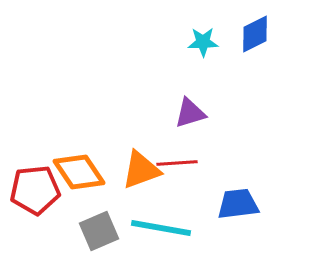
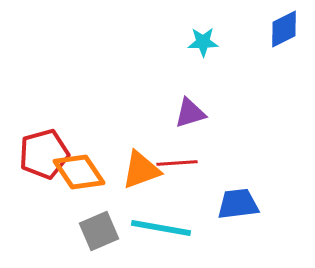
blue diamond: moved 29 px right, 5 px up
red pentagon: moved 9 px right, 36 px up; rotated 9 degrees counterclockwise
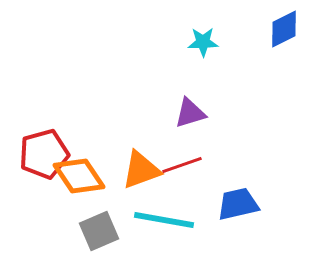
red line: moved 5 px right, 2 px down; rotated 15 degrees counterclockwise
orange diamond: moved 4 px down
blue trapezoid: rotated 6 degrees counterclockwise
cyan line: moved 3 px right, 8 px up
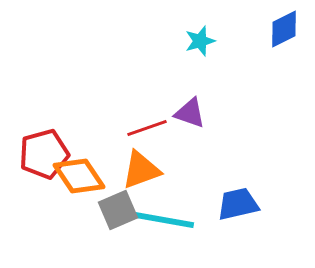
cyan star: moved 3 px left, 1 px up; rotated 16 degrees counterclockwise
purple triangle: rotated 36 degrees clockwise
red line: moved 35 px left, 37 px up
gray square: moved 19 px right, 21 px up
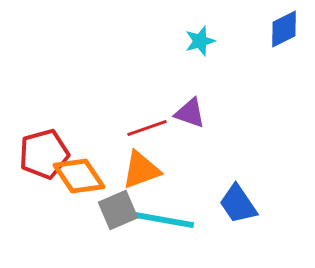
blue trapezoid: rotated 111 degrees counterclockwise
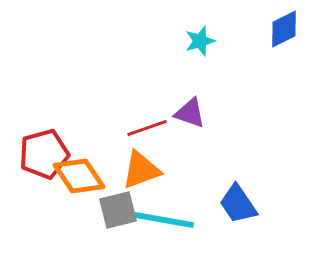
gray square: rotated 9 degrees clockwise
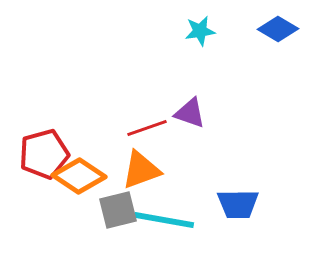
blue diamond: moved 6 px left; rotated 57 degrees clockwise
cyan star: moved 10 px up; rotated 8 degrees clockwise
orange diamond: rotated 22 degrees counterclockwise
blue trapezoid: rotated 57 degrees counterclockwise
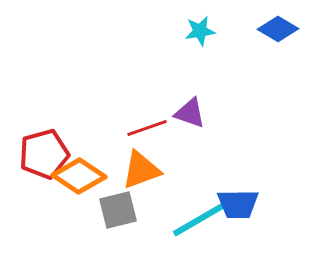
cyan line: moved 36 px right, 1 px up; rotated 40 degrees counterclockwise
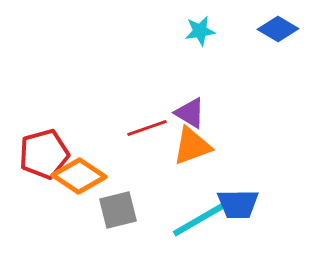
purple triangle: rotated 12 degrees clockwise
orange triangle: moved 51 px right, 24 px up
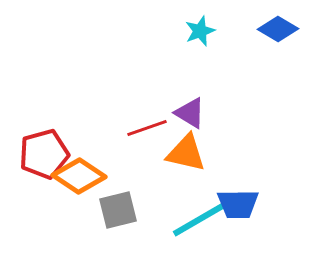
cyan star: rotated 12 degrees counterclockwise
orange triangle: moved 6 px left, 7 px down; rotated 33 degrees clockwise
